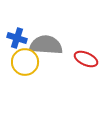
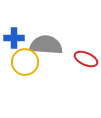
blue cross: moved 3 px left; rotated 18 degrees counterclockwise
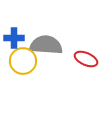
yellow circle: moved 2 px left, 1 px up
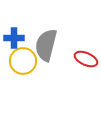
gray semicircle: rotated 80 degrees counterclockwise
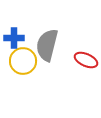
gray semicircle: moved 1 px right
red ellipse: moved 1 px down
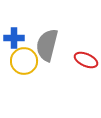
yellow circle: moved 1 px right
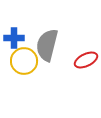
red ellipse: rotated 50 degrees counterclockwise
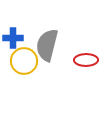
blue cross: moved 1 px left
red ellipse: rotated 25 degrees clockwise
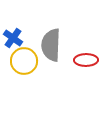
blue cross: rotated 36 degrees clockwise
gray semicircle: moved 4 px right; rotated 12 degrees counterclockwise
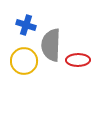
blue cross: moved 13 px right, 13 px up; rotated 18 degrees counterclockwise
red ellipse: moved 8 px left
